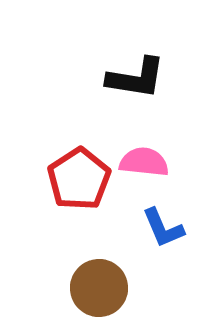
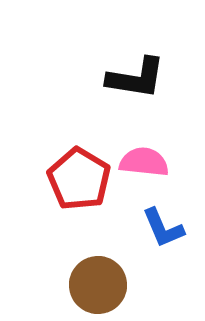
red pentagon: rotated 8 degrees counterclockwise
brown circle: moved 1 px left, 3 px up
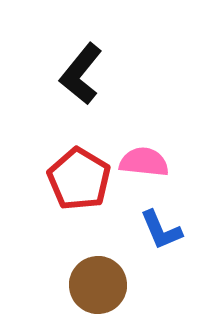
black L-shape: moved 55 px left, 4 px up; rotated 120 degrees clockwise
blue L-shape: moved 2 px left, 2 px down
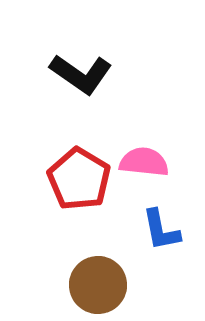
black L-shape: rotated 94 degrees counterclockwise
blue L-shape: rotated 12 degrees clockwise
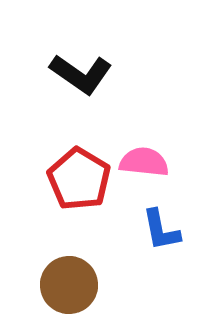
brown circle: moved 29 px left
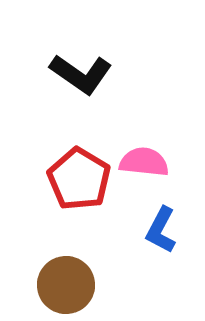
blue L-shape: rotated 39 degrees clockwise
brown circle: moved 3 px left
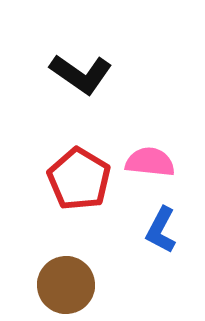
pink semicircle: moved 6 px right
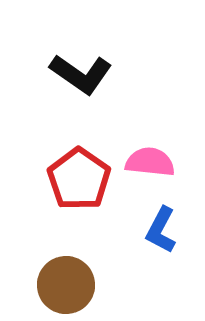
red pentagon: rotated 4 degrees clockwise
